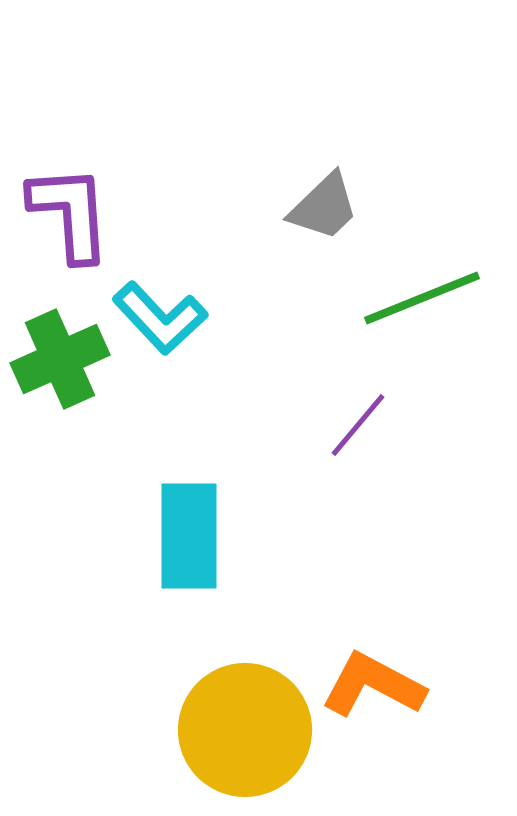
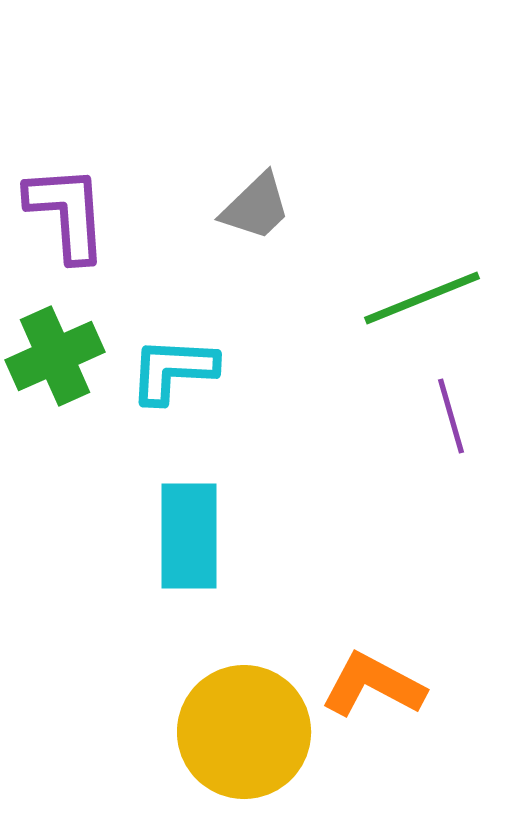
gray trapezoid: moved 68 px left
purple L-shape: moved 3 px left
cyan L-shape: moved 13 px right, 52 px down; rotated 136 degrees clockwise
green cross: moved 5 px left, 3 px up
purple line: moved 93 px right, 9 px up; rotated 56 degrees counterclockwise
yellow circle: moved 1 px left, 2 px down
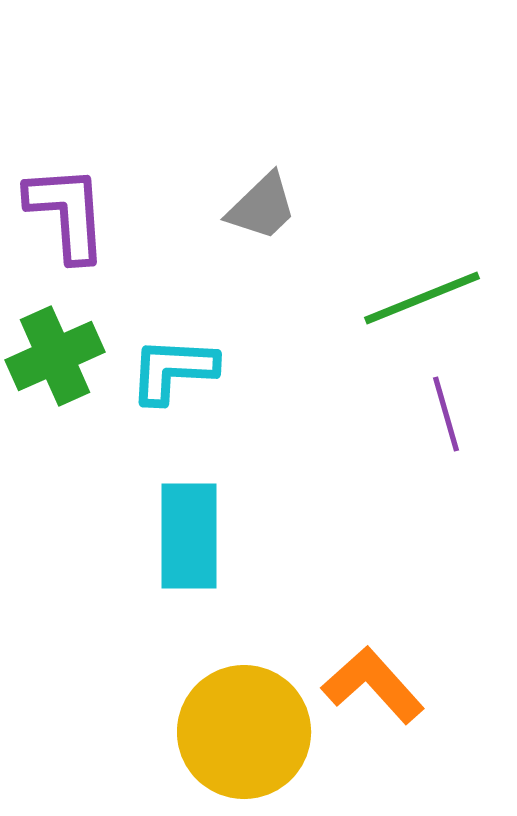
gray trapezoid: moved 6 px right
purple line: moved 5 px left, 2 px up
orange L-shape: rotated 20 degrees clockwise
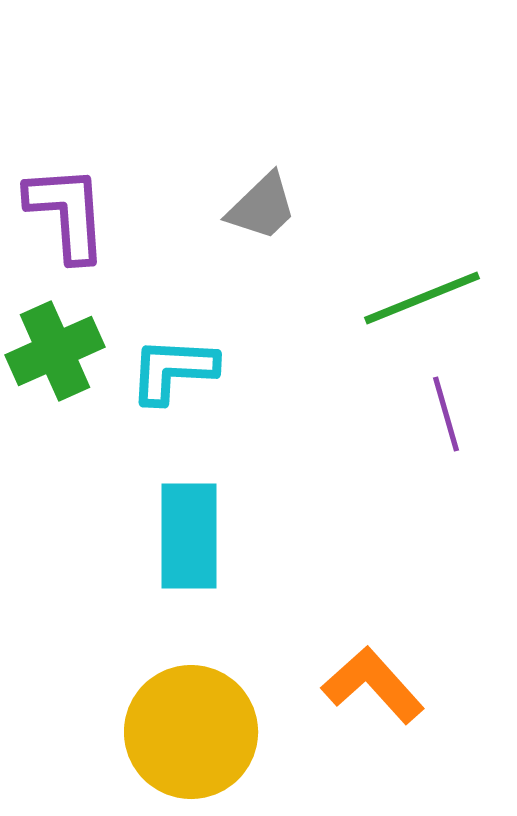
green cross: moved 5 px up
yellow circle: moved 53 px left
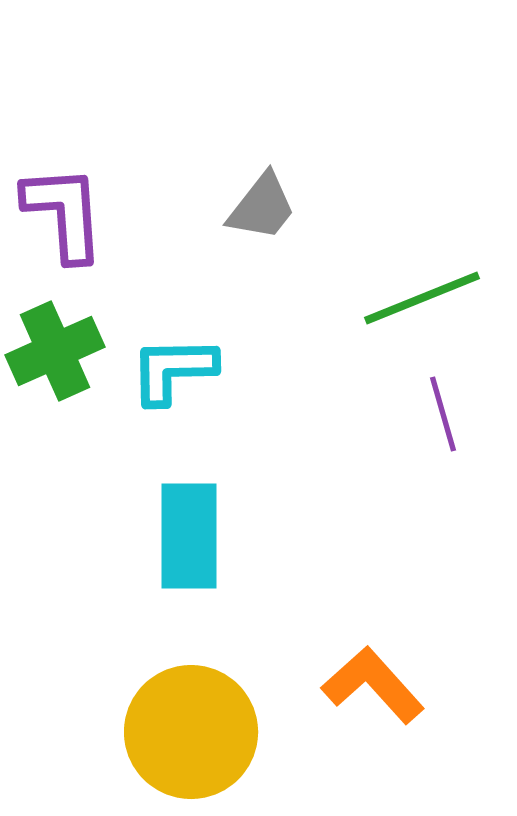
gray trapezoid: rotated 8 degrees counterclockwise
purple L-shape: moved 3 px left
cyan L-shape: rotated 4 degrees counterclockwise
purple line: moved 3 px left
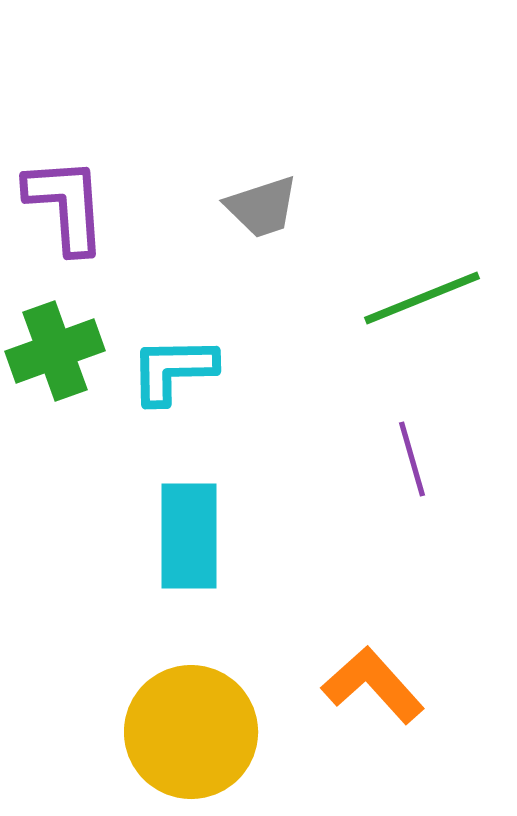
gray trapezoid: rotated 34 degrees clockwise
purple L-shape: moved 2 px right, 8 px up
green cross: rotated 4 degrees clockwise
purple line: moved 31 px left, 45 px down
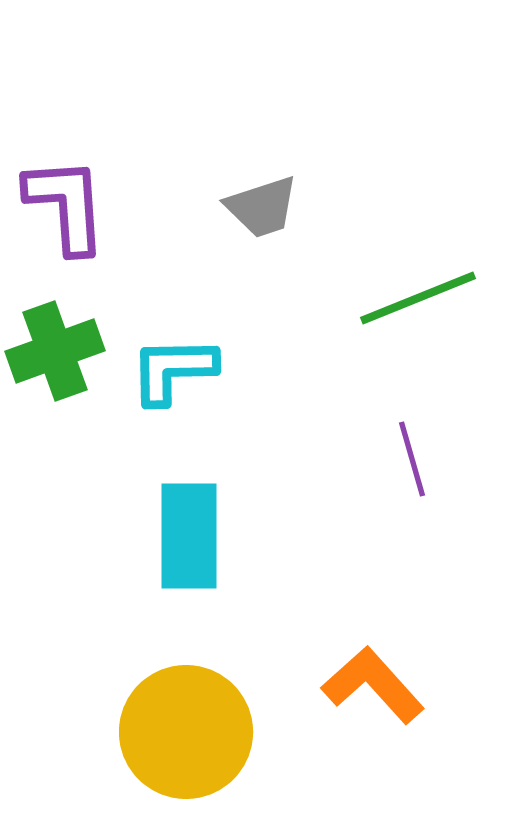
green line: moved 4 px left
yellow circle: moved 5 px left
